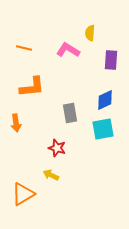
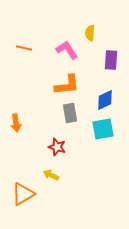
pink L-shape: moved 1 px left; rotated 25 degrees clockwise
orange L-shape: moved 35 px right, 2 px up
red star: moved 1 px up
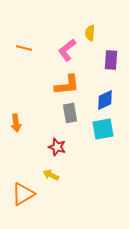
pink L-shape: rotated 95 degrees counterclockwise
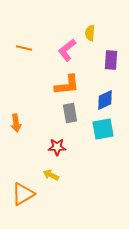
red star: rotated 18 degrees counterclockwise
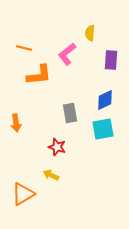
pink L-shape: moved 4 px down
orange L-shape: moved 28 px left, 10 px up
red star: rotated 18 degrees clockwise
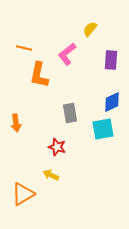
yellow semicircle: moved 4 px up; rotated 35 degrees clockwise
orange L-shape: rotated 108 degrees clockwise
blue diamond: moved 7 px right, 2 px down
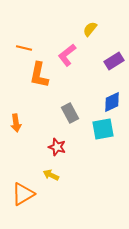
pink L-shape: moved 1 px down
purple rectangle: moved 3 px right, 1 px down; rotated 54 degrees clockwise
gray rectangle: rotated 18 degrees counterclockwise
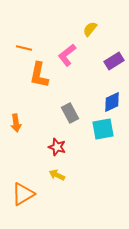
yellow arrow: moved 6 px right
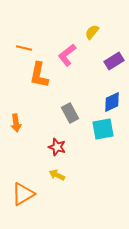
yellow semicircle: moved 2 px right, 3 px down
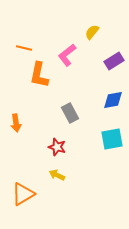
blue diamond: moved 1 px right, 2 px up; rotated 15 degrees clockwise
cyan square: moved 9 px right, 10 px down
